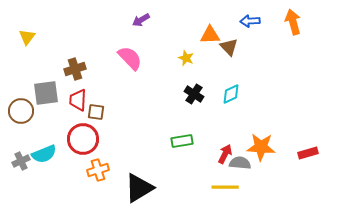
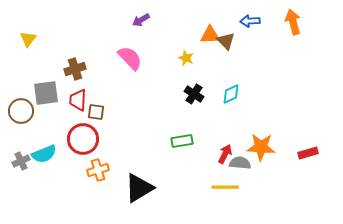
yellow triangle: moved 1 px right, 2 px down
brown triangle: moved 3 px left, 6 px up
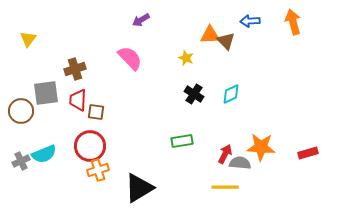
red circle: moved 7 px right, 7 px down
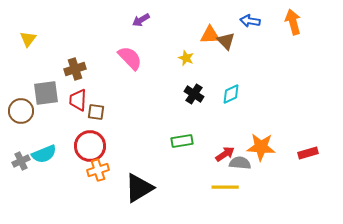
blue arrow: rotated 12 degrees clockwise
red arrow: rotated 30 degrees clockwise
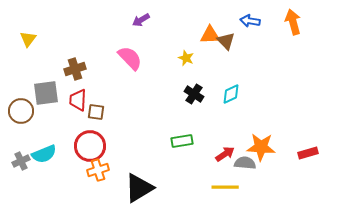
gray semicircle: moved 5 px right
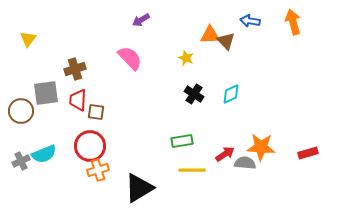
yellow line: moved 33 px left, 17 px up
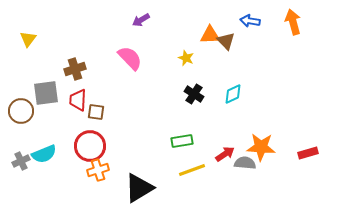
cyan diamond: moved 2 px right
yellow line: rotated 20 degrees counterclockwise
